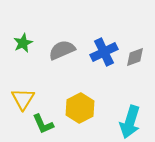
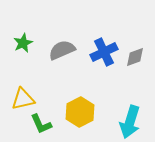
yellow triangle: rotated 45 degrees clockwise
yellow hexagon: moved 4 px down
green L-shape: moved 2 px left
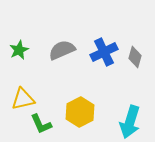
green star: moved 4 px left, 7 px down
gray diamond: rotated 55 degrees counterclockwise
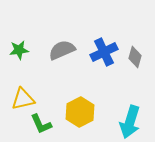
green star: rotated 18 degrees clockwise
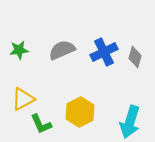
yellow triangle: rotated 15 degrees counterclockwise
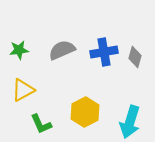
blue cross: rotated 16 degrees clockwise
yellow triangle: moved 9 px up
yellow hexagon: moved 5 px right
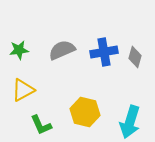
yellow hexagon: rotated 20 degrees counterclockwise
green L-shape: moved 1 px down
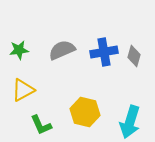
gray diamond: moved 1 px left, 1 px up
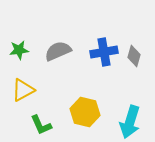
gray semicircle: moved 4 px left, 1 px down
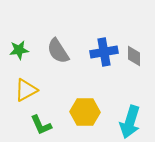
gray semicircle: rotated 100 degrees counterclockwise
gray diamond: rotated 15 degrees counterclockwise
yellow triangle: moved 3 px right
yellow hexagon: rotated 12 degrees counterclockwise
